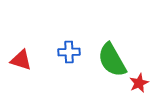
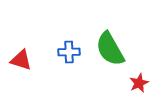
green semicircle: moved 2 px left, 11 px up
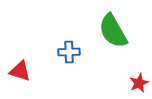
green semicircle: moved 3 px right, 18 px up
red triangle: moved 1 px left, 11 px down
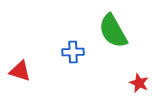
blue cross: moved 4 px right
red star: rotated 24 degrees counterclockwise
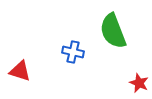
green semicircle: rotated 9 degrees clockwise
blue cross: rotated 15 degrees clockwise
